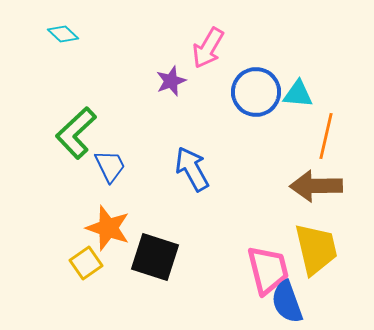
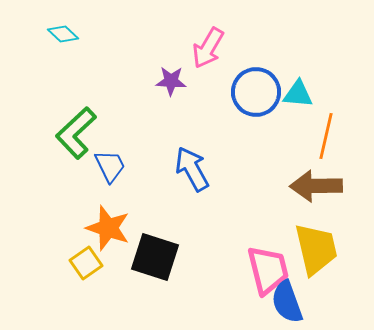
purple star: rotated 24 degrees clockwise
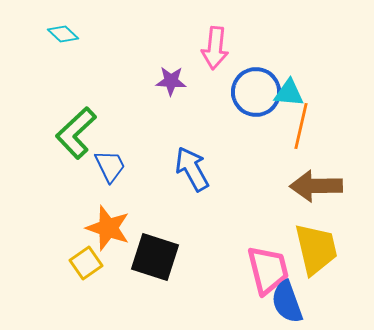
pink arrow: moved 7 px right; rotated 24 degrees counterclockwise
cyan triangle: moved 9 px left, 1 px up
orange line: moved 25 px left, 10 px up
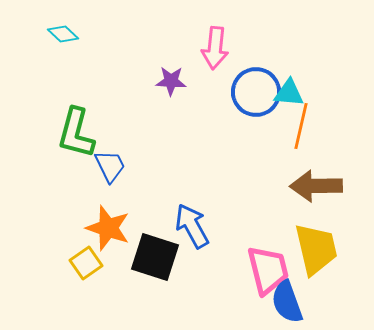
green L-shape: rotated 32 degrees counterclockwise
blue arrow: moved 57 px down
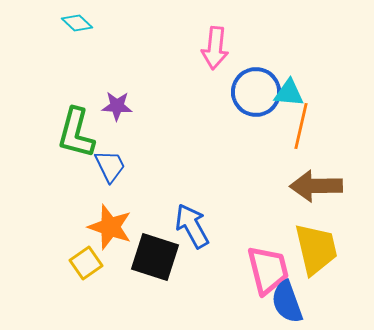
cyan diamond: moved 14 px right, 11 px up
purple star: moved 54 px left, 25 px down
orange star: moved 2 px right, 1 px up
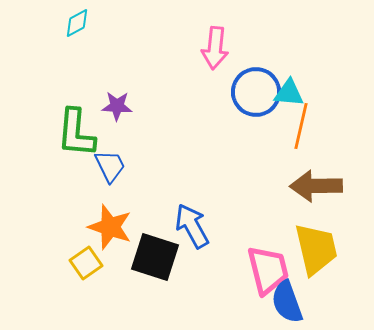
cyan diamond: rotated 72 degrees counterclockwise
green L-shape: rotated 10 degrees counterclockwise
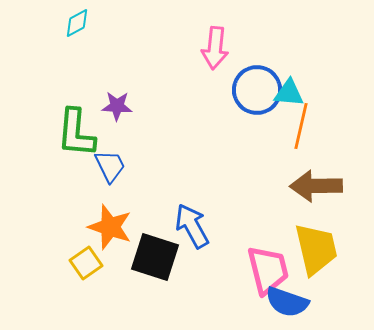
blue circle: moved 1 px right, 2 px up
blue semicircle: rotated 51 degrees counterclockwise
